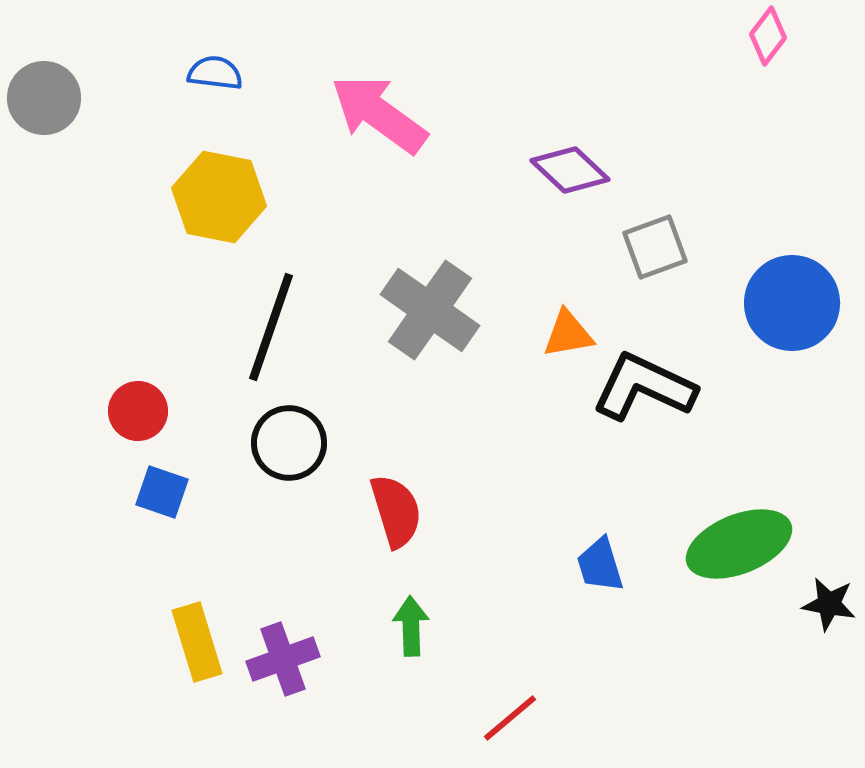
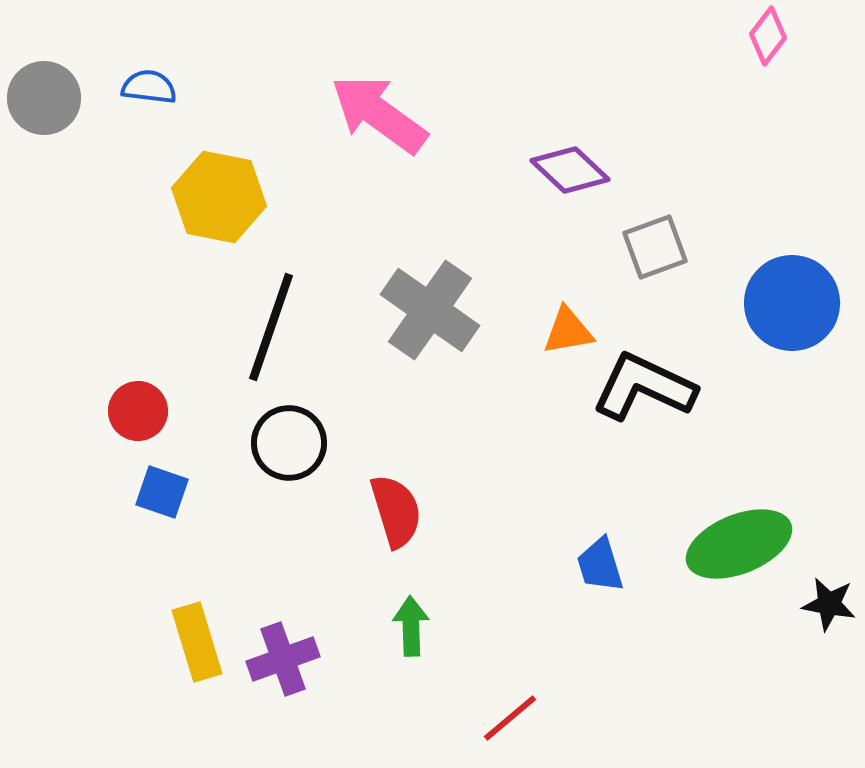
blue semicircle: moved 66 px left, 14 px down
orange triangle: moved 3 px up
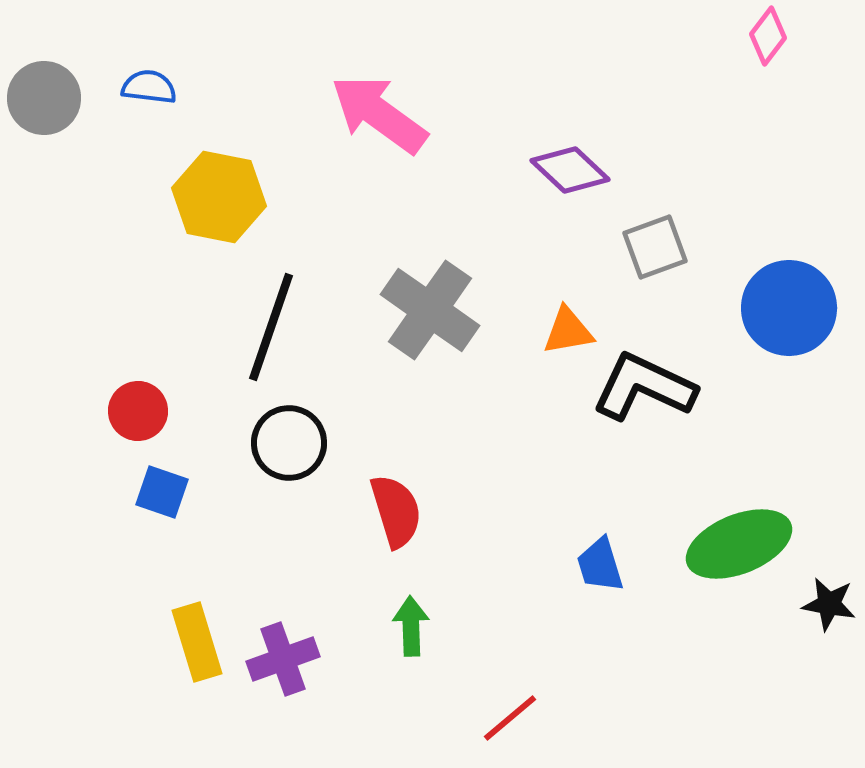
blue circle: moved 3 px left, 5 px down
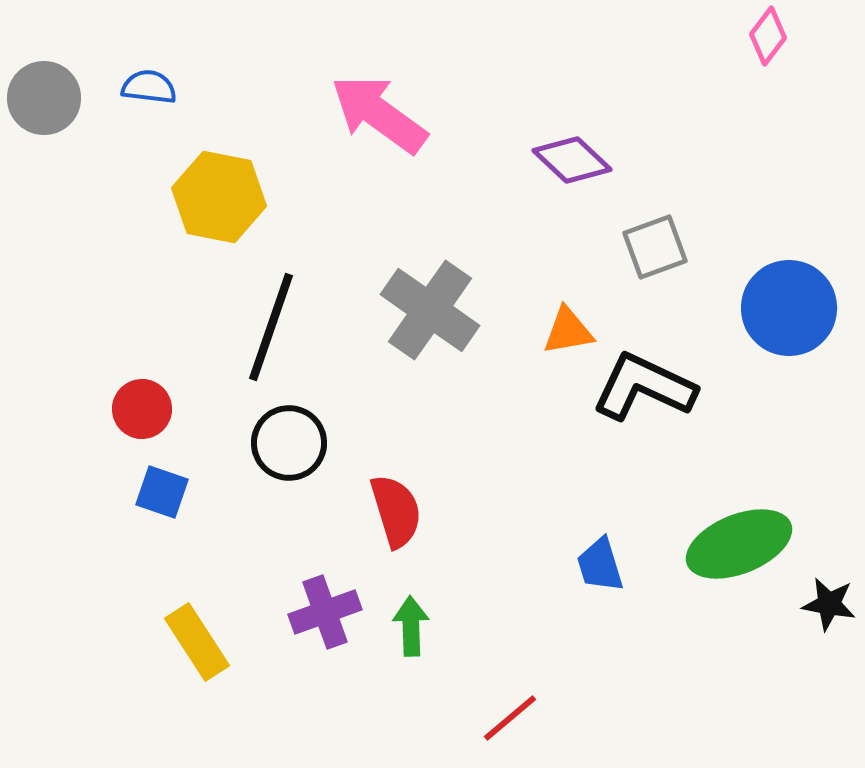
purple diamond: moved 2 px right, 10 px up
red circle: moved 4 px right, 2 px up
yellow rectangle: rotated 16 degrees counterclockwise
purple cross: moved 42 px right, 47 px up
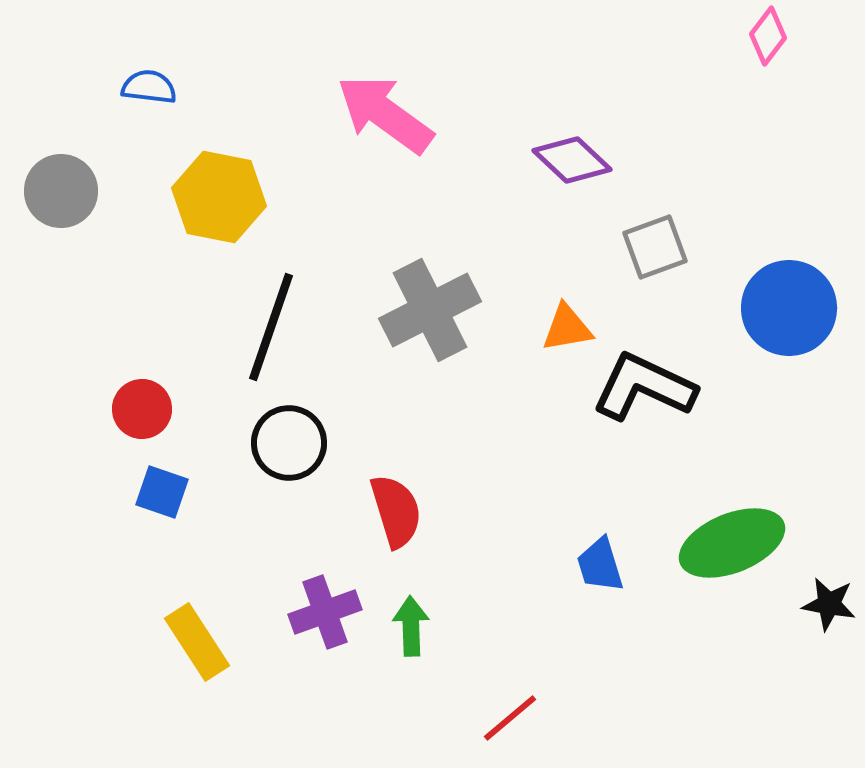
gray circle: moved 17 px right, 93 px down
pink arrow: moved 6 px right
gray cross: rotated 28 degrees clockwise
orange triangle: moved 1 px left, 3 px up
green ellipse: moved 7 px left, 1 px up
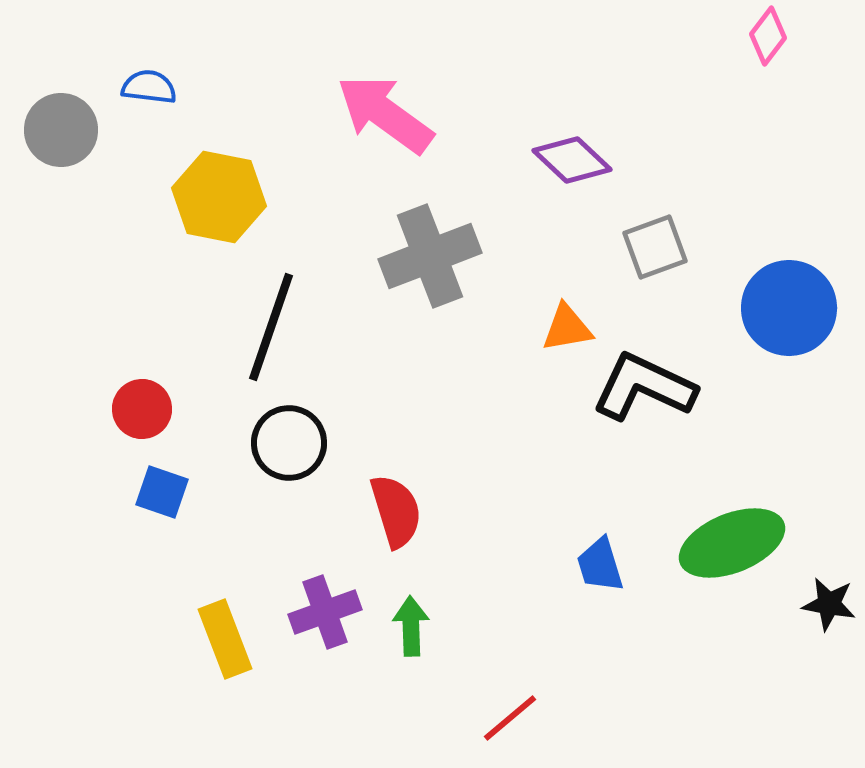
gray circle: moved 61 px up
gray cross: moved 54 px up; rotated 6 degrees clockwise
yellow rectangle: moved 28 px right, 3 px up; rotated 12 degrees clockwise
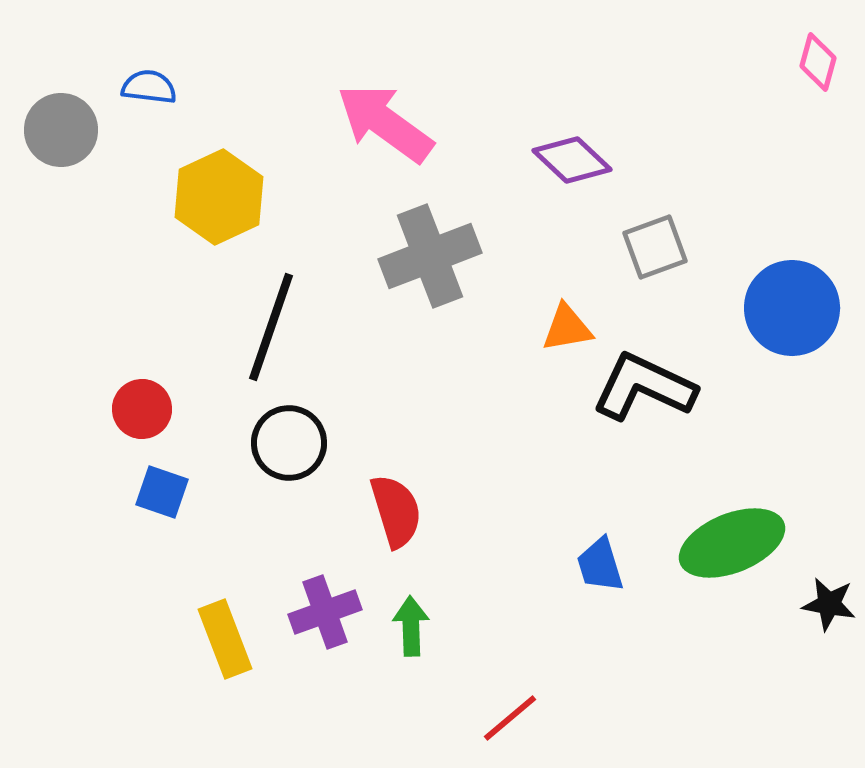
pink diamond: moved 50 px right, 26 px down; rotated 22 degrees counterclockwise
pink arrow: moved 9 px down
yellow hexagon: rotated 24 degrees clockwise
blue circle: moved 3 px right
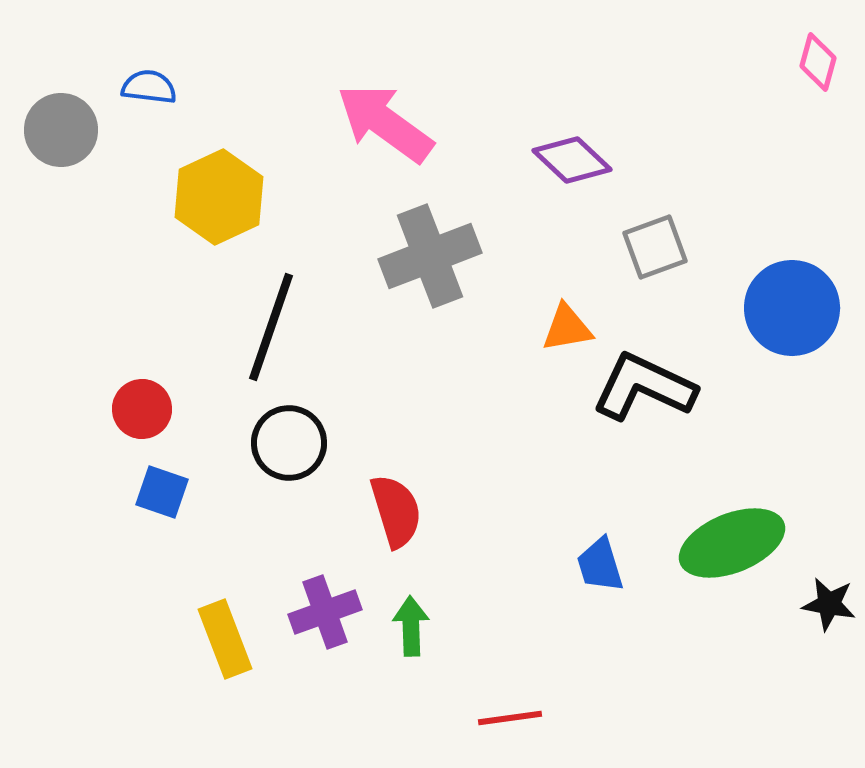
red line: rotated 32 degrees clockwise
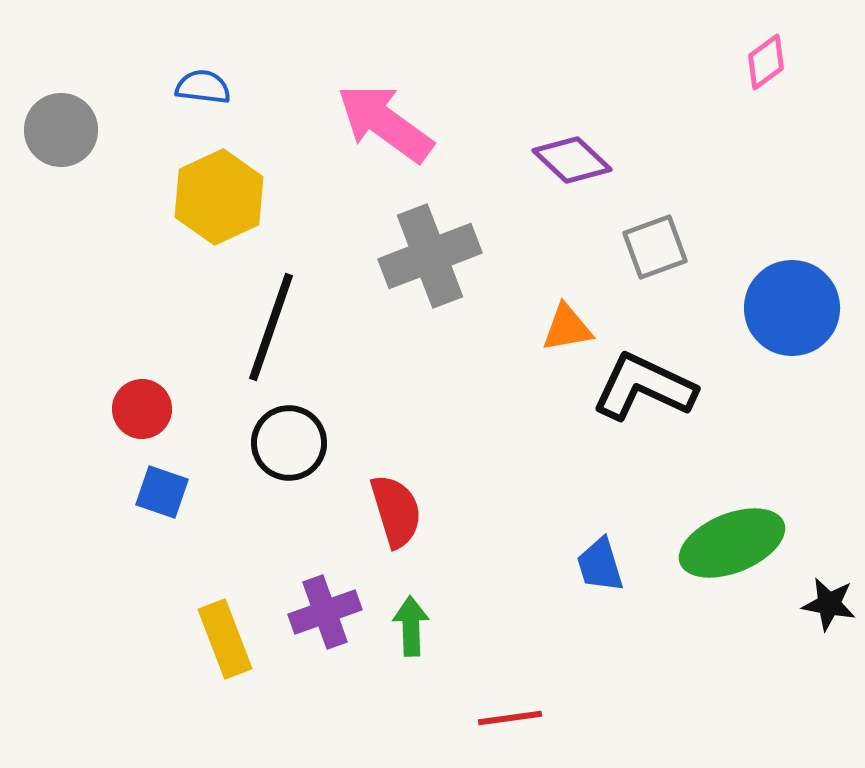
pink diamond: moved 52 px left; rotated 38 degrees clockwise
blue semicircle: moved 54 px right
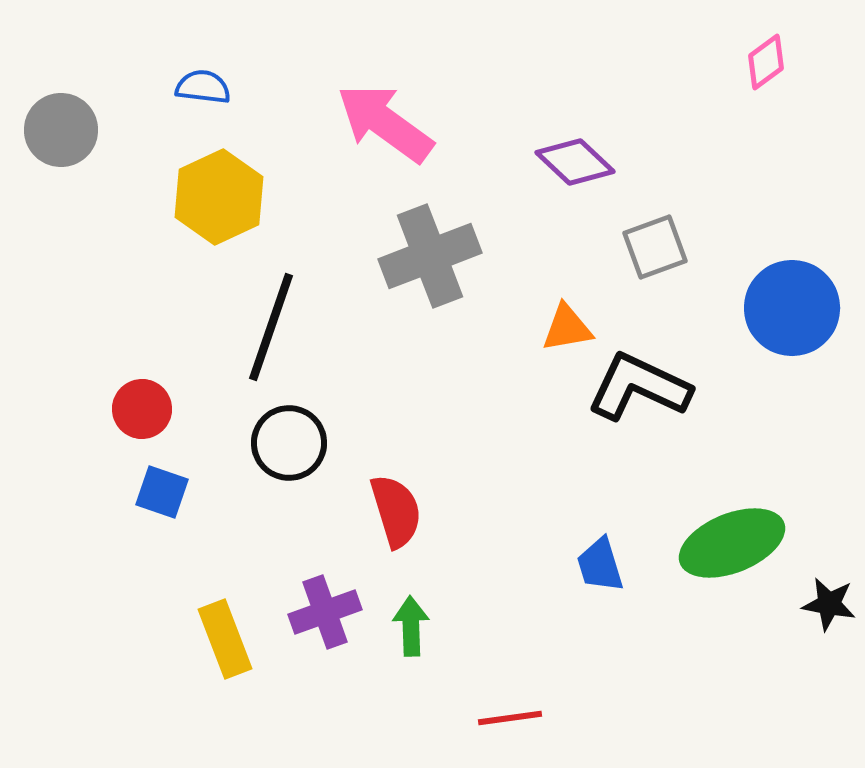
purple diamond: moved 3 px right, 2 px down
black L-shape: moved 5 px left
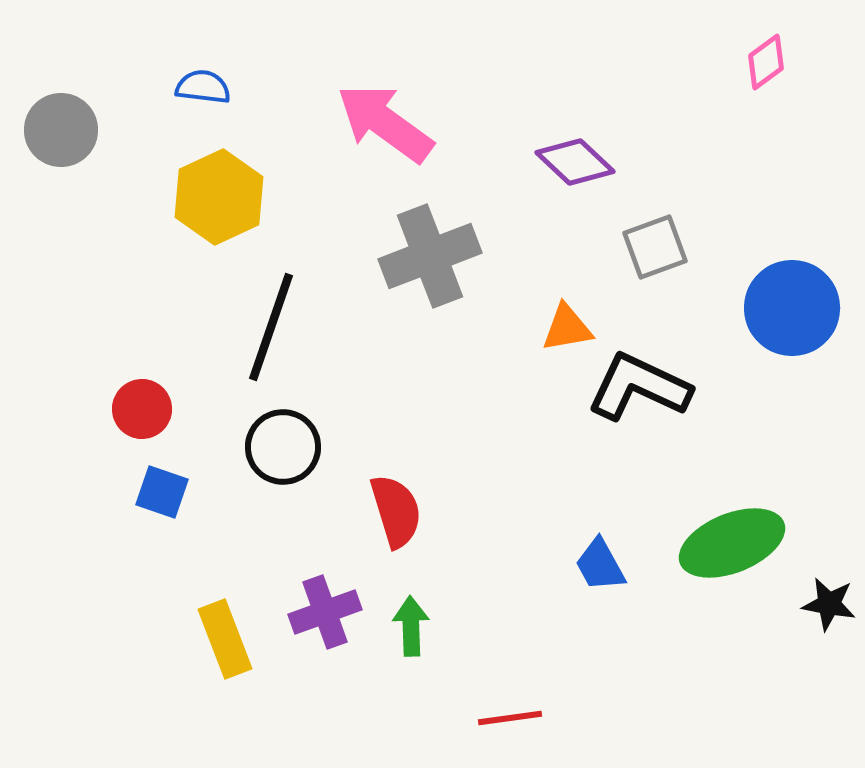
black circle: moved 6 px left, 4 px down
blue trapezoid: rotated 12 degrees counterclockwise
